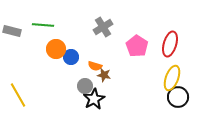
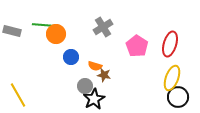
orange circle: moved 15 px up
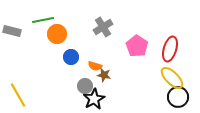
green line: moved 5 px up; rotated 15 degrees counterclockwise
orange circle: moved 1 px right
red ellipse: moved 5 px down
yellow ellipse: rotated 65 degrees counterclockwise
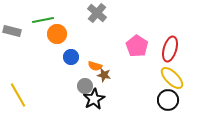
gray cross: moved 6 px left, 14 px up; rotated 18 degrees counterclockwise
black circle: moved 10 px left, 3 px down
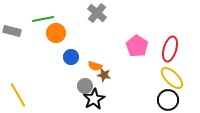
green line: moved 1 px up
orange circle: moved 1 px left, 1 px up
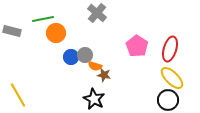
gray circle: moved 31 px up
black star: rotated 15 degrees counterclockwise
